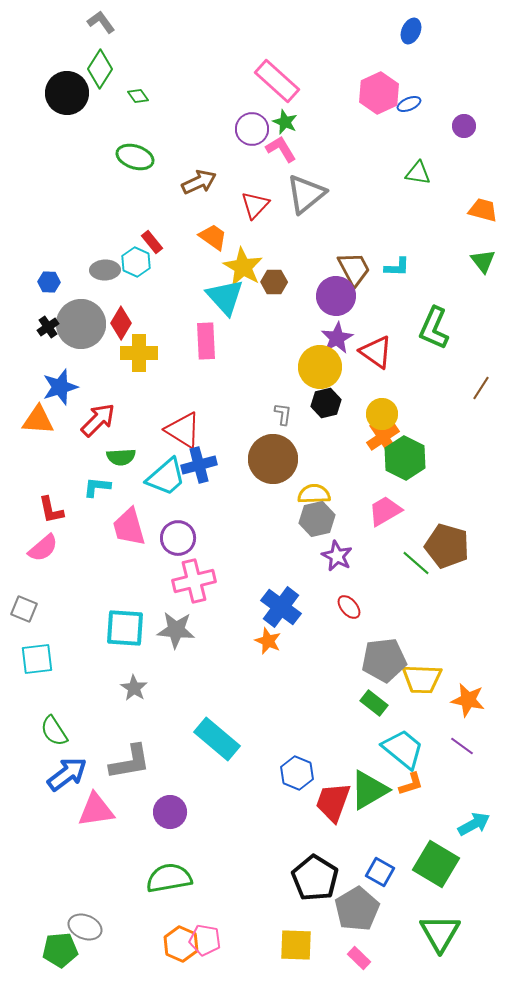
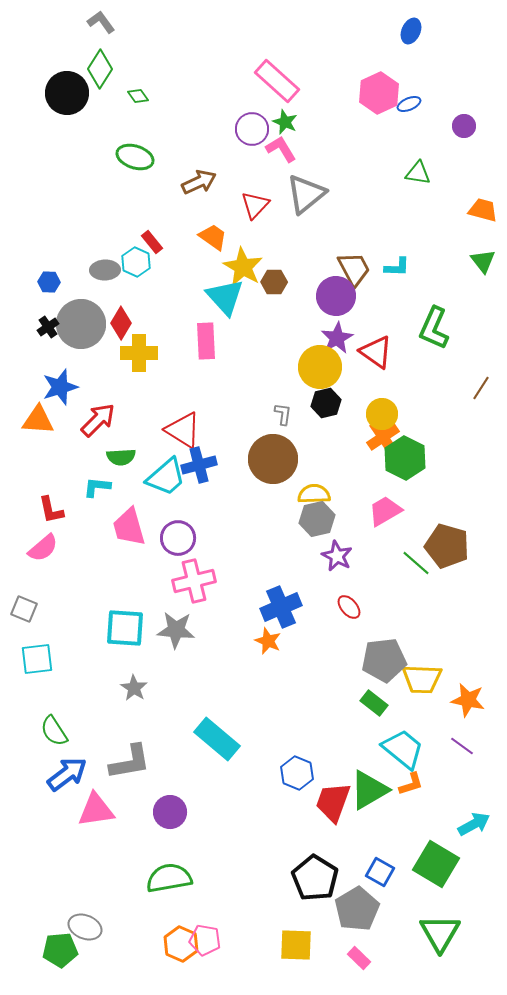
blue cross at (281, 607): rotated 30 degrees clockwise
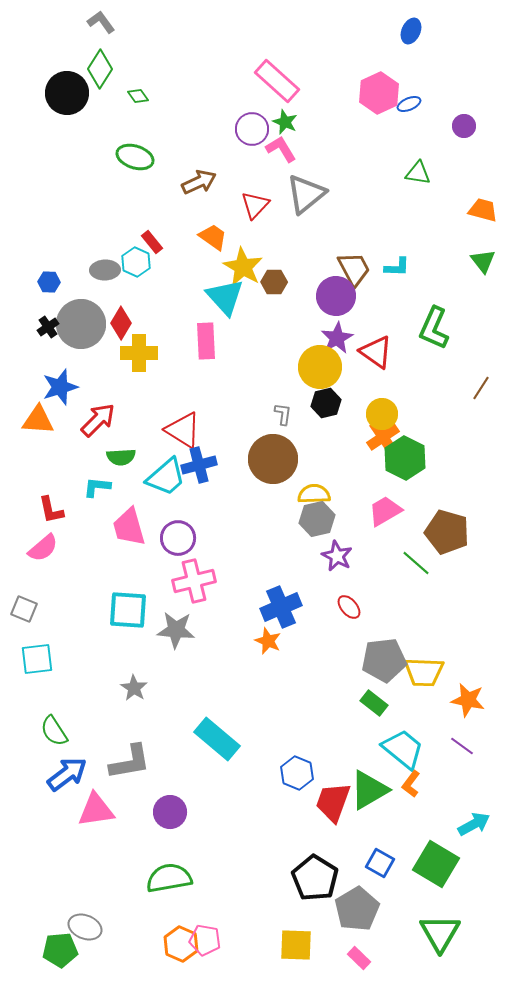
brown pentagon at (447, 546): moved 14 px up
cyan square at (125, 628): moved 3 px right, 18 px up
yellow trapezoid at (422, 679): moved 2 px right, 7 px up
orange L-shape at (411, 784): rotated 144 degrees clockwise
blue square at (380, 872): moved 9 px up
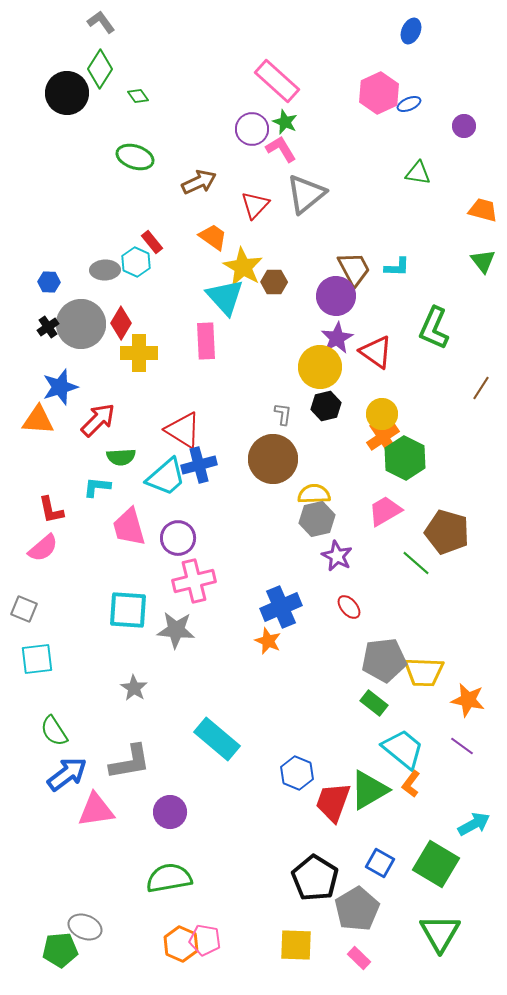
black hexagon at (326, 403): moved 3 px down
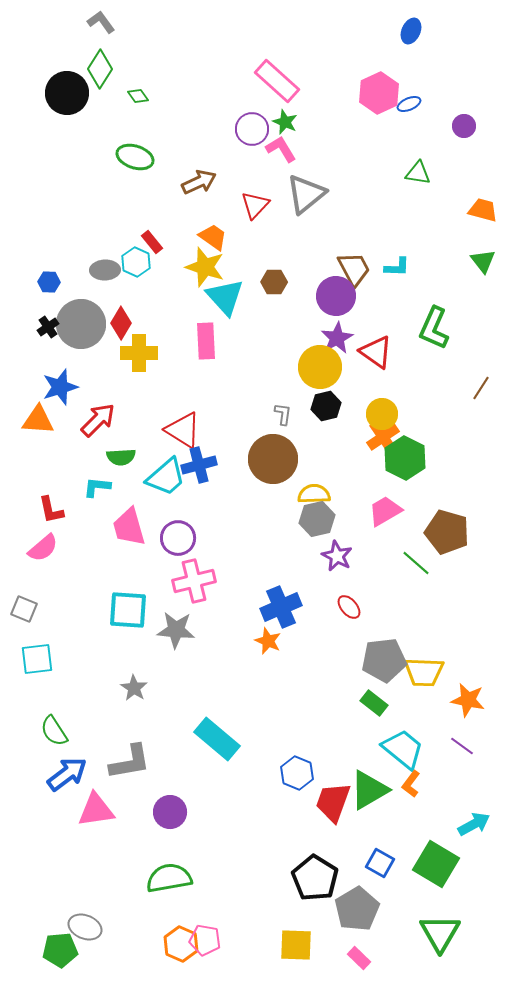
yellow star at (243, 267): moved 38 px left; rotated 12 degrees counterclockwise
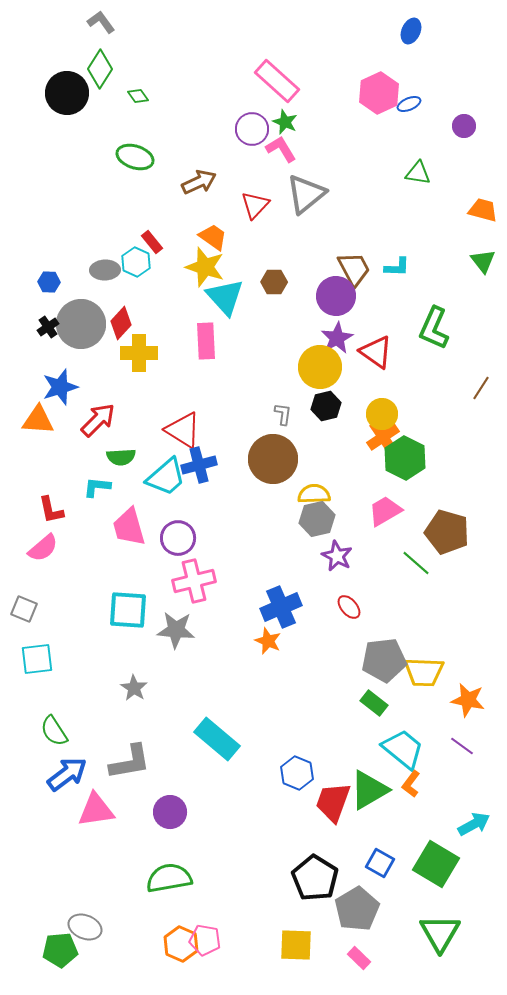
red diamond at (121, 323): rotated 12 degrees clockwise
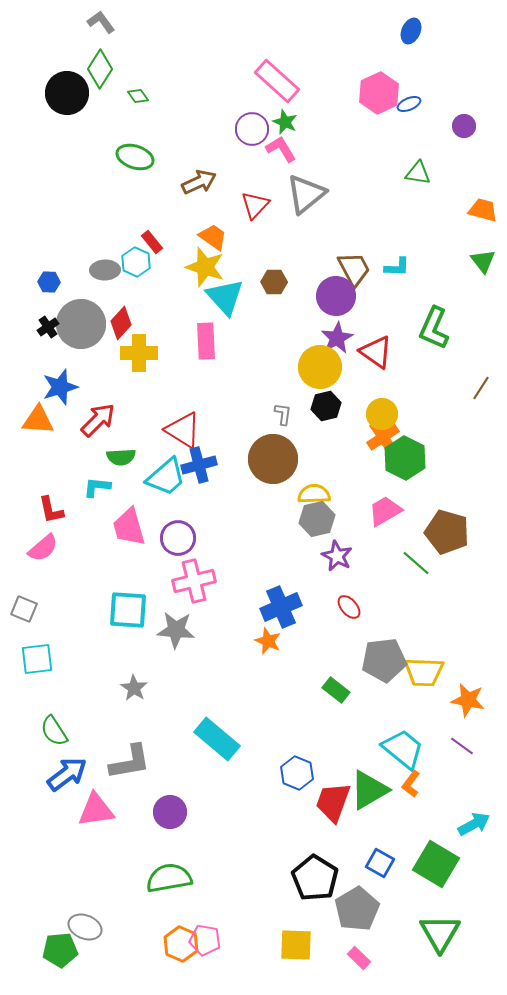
green rectangle at (374, 703): moved 38 px left, 13 px up
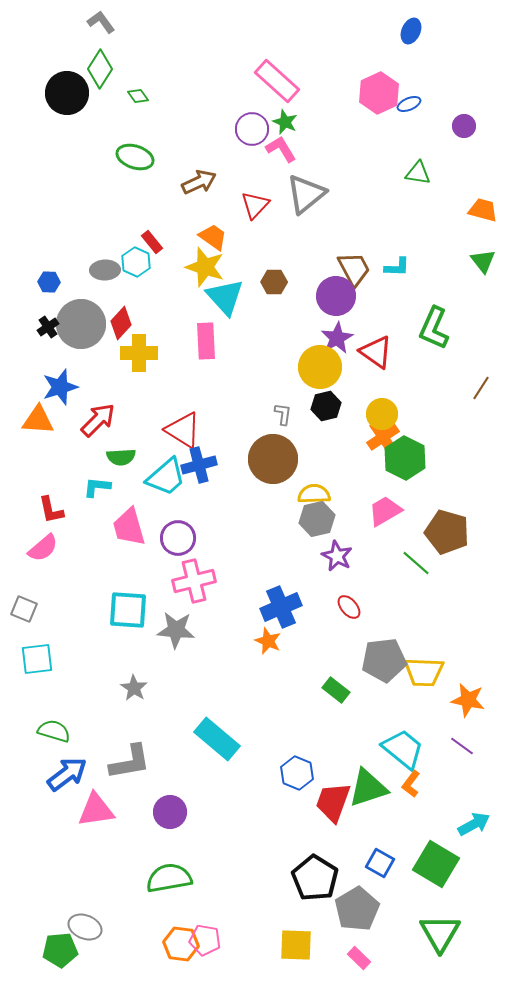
green semicircle at (54, 731): rotated 140 degrees clockwise
green triangle at (369, 790): moved 1 px left, 2 px up; rotated 12 degrees clockwise
orange hexagon at (181, 944): rotated 16 degrees counterclockwise
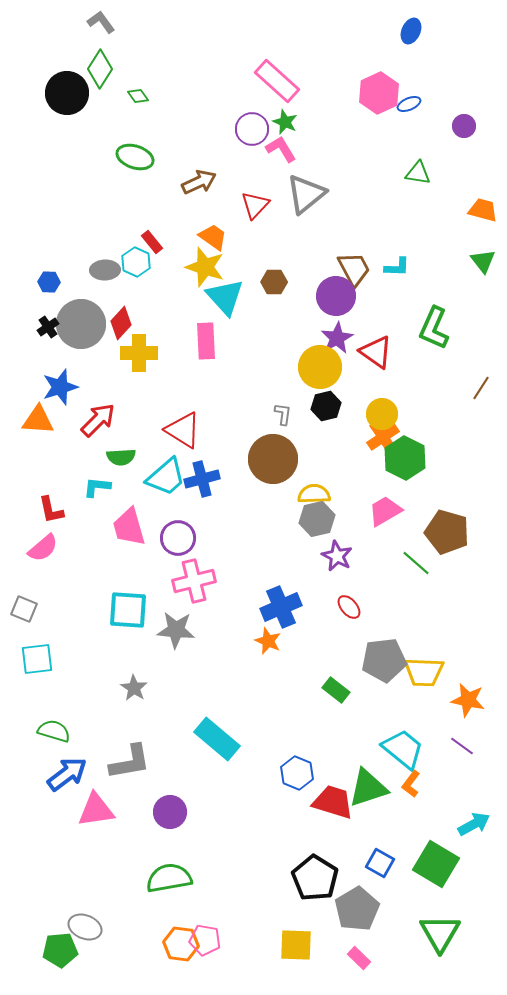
blue cross at (199, 465): moved 3 px right, 14 px down
red trapezoid at (333, 802): rotated 87 degrees clockwise
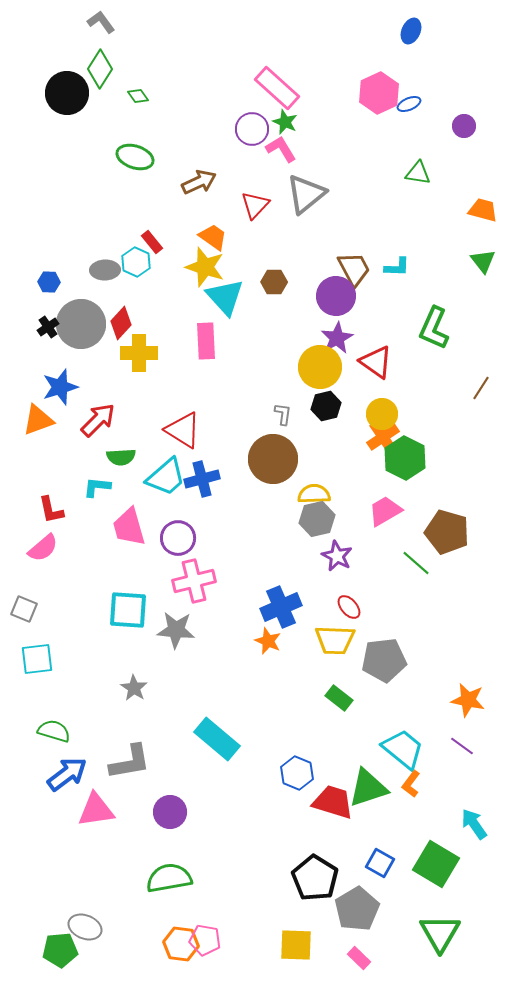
pink rectangle at (277, 81): moved 7 px down
red triangle at (376, 352): moved 10 px down
orange triangle at (38, 420): rotated 24 degrees counterclockwise
yellow trapezoid at (424, 672): moved 89 px left, 32 px up
green rectangle at (336, 690): moved 3 px right, 8 px down
cyan arrow at (474, 824): rotated 96 degrees counterclockwise
